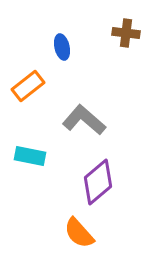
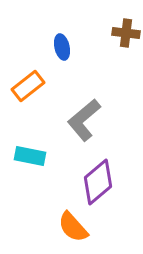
gray L-shape: rotated 81 degrees counterclockwise
orange semicircle: moved 6 px left, 6 px up
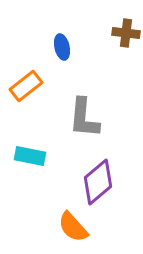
orange rectangle: moved 2 px left
gray L-shape: moved 2 px up; rotated 45 degrees counterclockwise
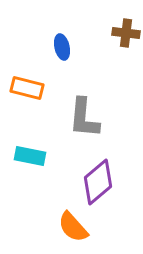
orange rectangle: moved 1 px right, 2 px down; rotated 52 degrees clockwise
